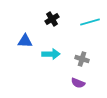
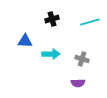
black cross: rotated 16 degrees clockwise
purple semicircle: rotated 24 degrees counterclockwise
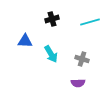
cyan arrow: rotated 60 degrees clockwise
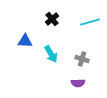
black cross: rotated 24 degrees counterclockwise
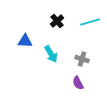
black cross: moved 5 px right, 2 px down
purple semicircle: rotated 64 degrees clockwise
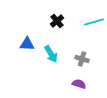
cyan line: moved 4 px right
blue triangle: moved 2 px right, 3 px down
purple semicircle: moved 1 px right, 1 px down; rotated 136 degrees clockwise
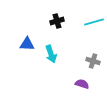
black cross: rotated 24 degrees clockwise
cyan arrow: rotated 12 degrees clockwise
gray cross: moved 11 px right, 2 px down
purple semicircle: moved 3 px right
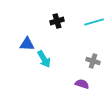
cyan arrow: moved 7 px left, 5 px down; rotated 12 degrees counterclockwise
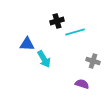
cyan line: moved 19 px left, 10 px down
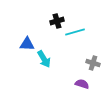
gray cross: moved 2 px down
